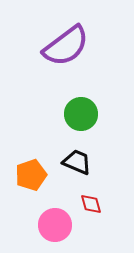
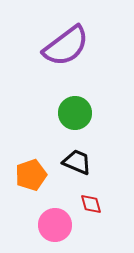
green circle: moved 6 px left, 1 px up
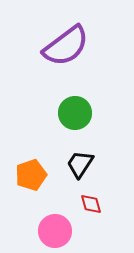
black trapezoid: moved 3 px right, 2 px down; rotated 80 degrees counterclockwise
pink circle: moved 6 px down
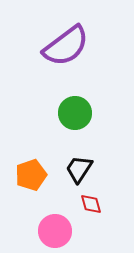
black trapezoid: moved 1 px left, 5 px down
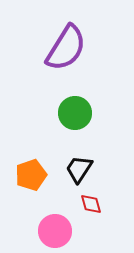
purple semicircle: moved 2 px down; rotated 21 degrees counterclockwise
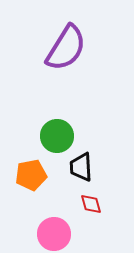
green circle: moved 18 px left, 23 px down
black trapezoid: moved 2 px right, 2 px up; rotated 36 degrees counterclockwise
orange pentagon: rotated 8 degrees clockwise
pink circle: moved 1 px left, 3 px down
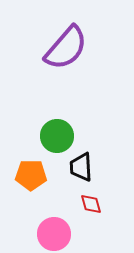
purple semicircle: rotated 9 degrees clockwise
orange pentagon: rotated 12 degrees clockwise
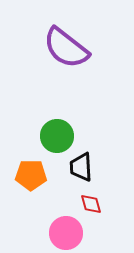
purple semicircle: rotated 87 degrees clockwise
pink circle: moved 12 px right, 1 px up
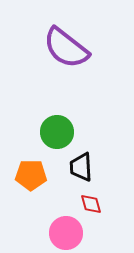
green circle: moved 4 px up
